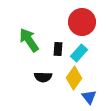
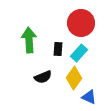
red circle: moved 1 px left, 1 px down
green arrow: rotated 30 degrees clockwise
black semicircle: rotated 24 degrees counterclockwise
blue triangle: rotated 28 degrees counterclockwise
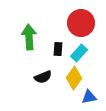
green arrow: moved 3 px up
blue triangle: rotated 35 degrees counterclockwise
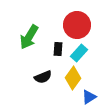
red circle: moved 4 px left, 2 px down
green arrow: rotated 145 degrees counterclockwise
yellow diamond: moved 1 px left
blue triangle: rotated 21 degrees counterclockwise
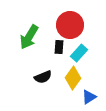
red circle: moved 7 px left
black rectangle: moved 1 px right, 2 px up
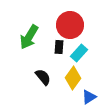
black semicircle: rotated 108 degrees counterclockwise
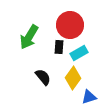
cyan rectangle: rotated 18 degrees clockwise
blue triangle: rotated 14 degrees clockwise
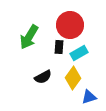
black semicircle: rotated 102 degrees clockwise
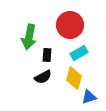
green arrow: rotated 20 degrees counterclockwise
black rectangle: moved 12 px left, 8 px down
yellow diamond: moved 1 px right; rotated 20 degrees counterclockwise
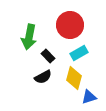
black rectangle: moved 1 px right, 1 px down; rotated 48 degrees counterclockwise
